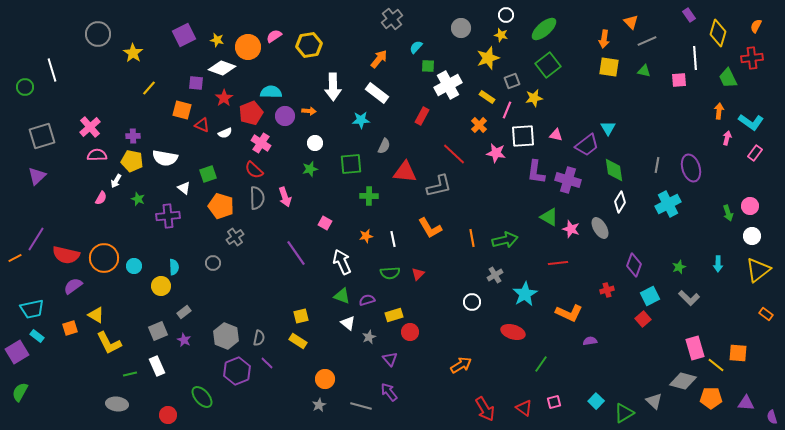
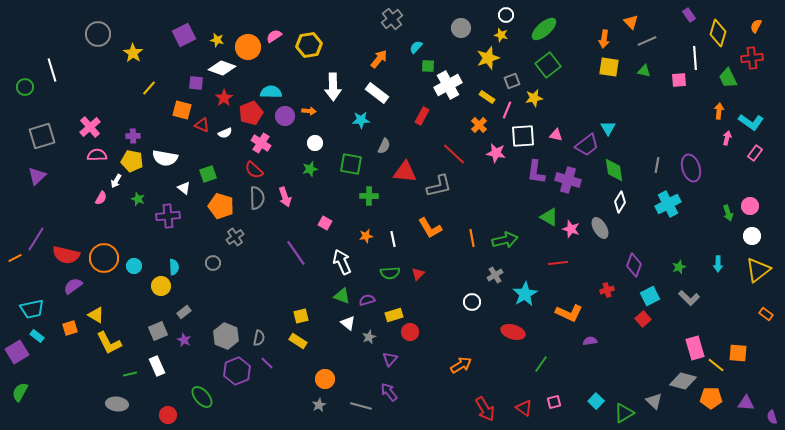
green square at (351, 164): rotated 15 degrees clockwise
purple triangle at (390, 359): rotated 21 degrees clockwise
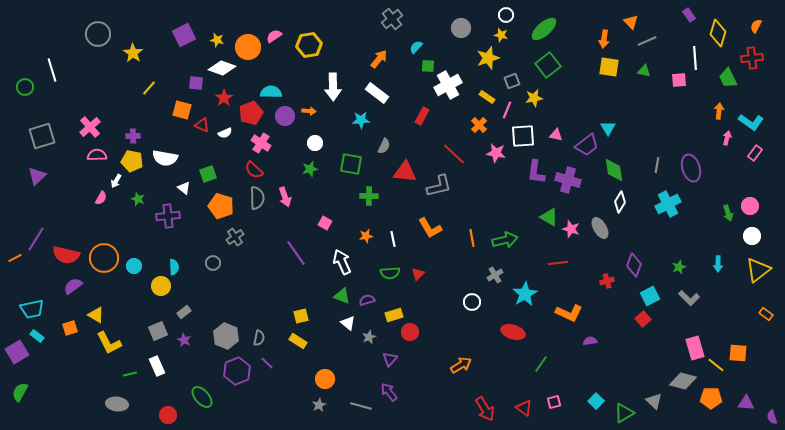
red cross at (607, 290): moved 9 px up
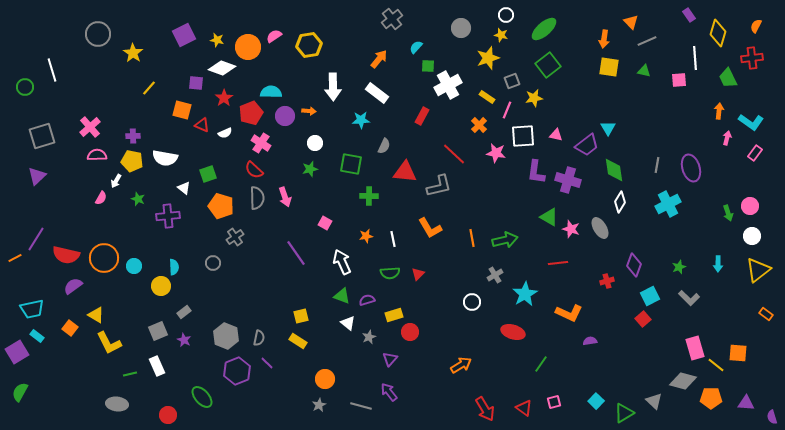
orange square at (70, 328): rotated 35 degrees counterclockwise
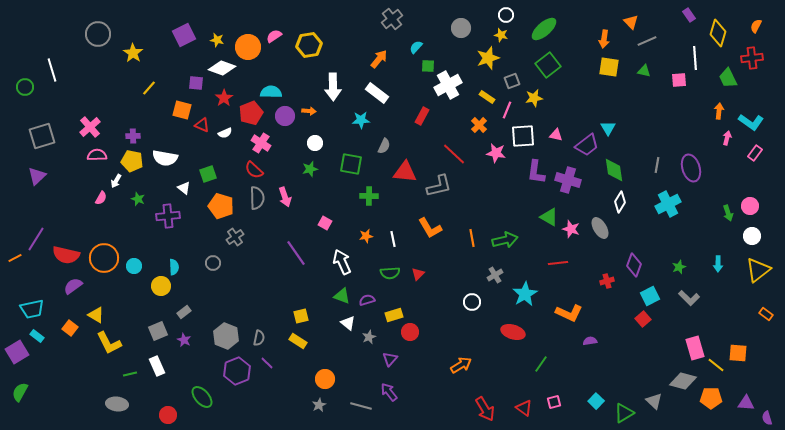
purple semicircle at (772, 417): moved 5 px left, 1 px down
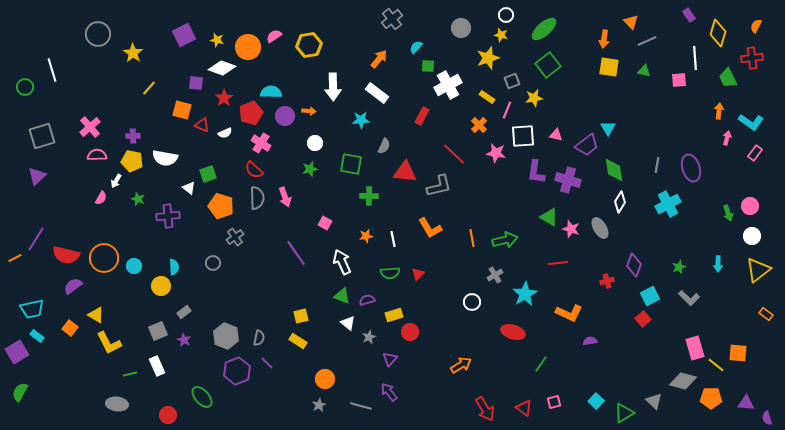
white triangle at (184, 188): moved 5 px right
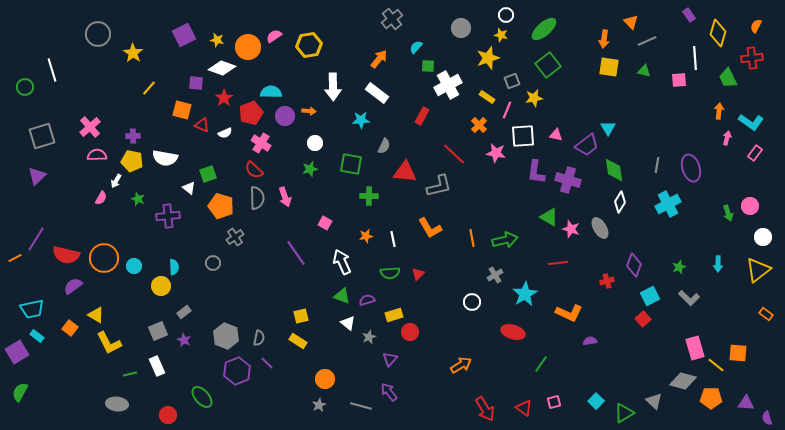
white circle at (752, 236): moved 11 px right, 1 px down
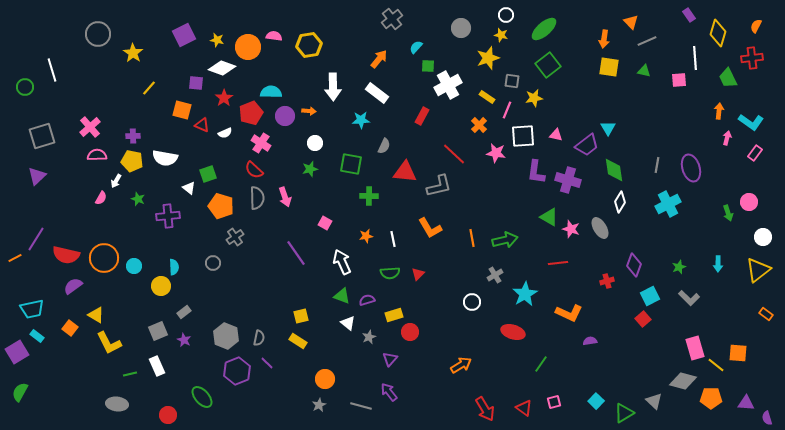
pink semicircle at (274, 36): rotated 42 degrees clockwise
gray square at (512, 81): rotated 28 degrees clockwise
pink circle at (750, 206): moved 1 px left, 4 px up
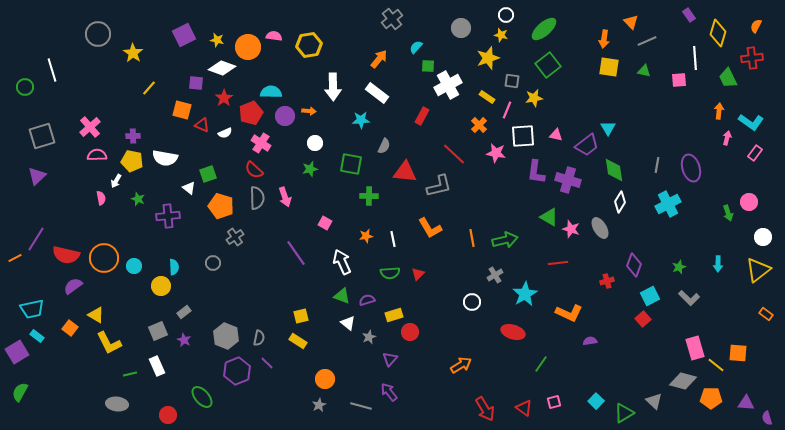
pink semicircle at (101, 198): rotated 40 degrees counterclockwise
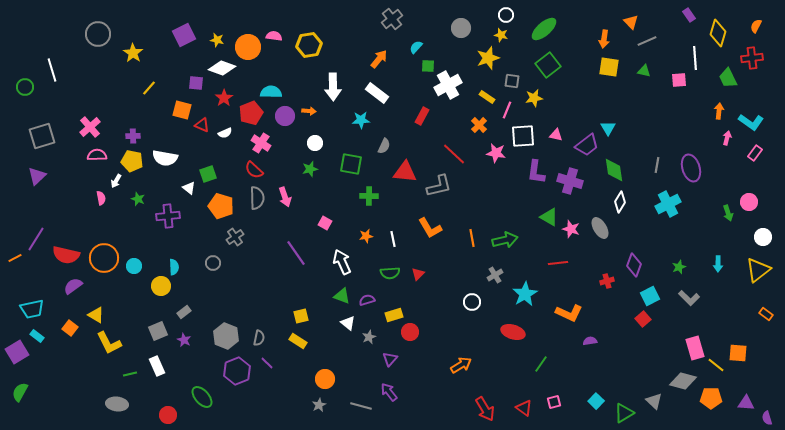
purple cross at (568, 180): moved 2 px right, 1 px down
